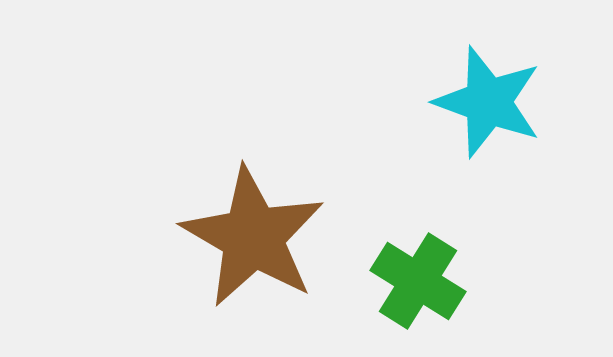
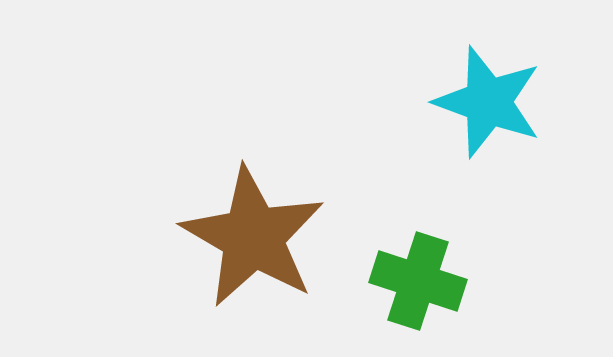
green cross: rotated 14 degrees counterclockwise
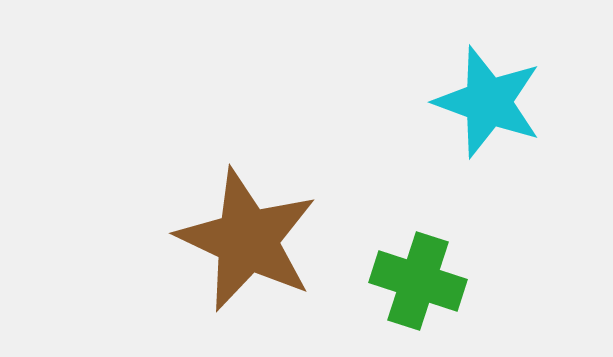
brown star: moved 6 px left, 3 px down; rotated 5 degrees counterclockwise
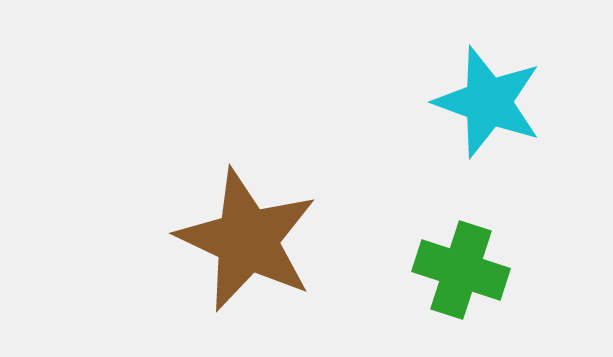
green cross: moved 43 px right, 11 px up
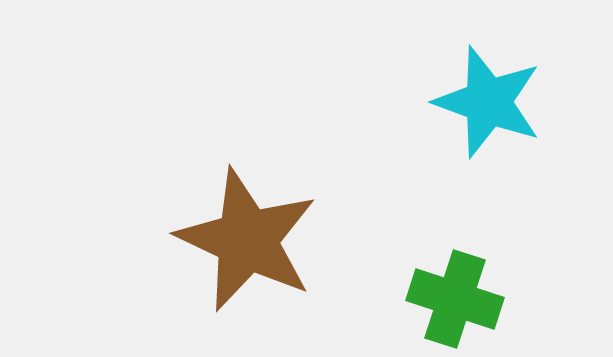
green cross: moved 6 px left, 29 px down
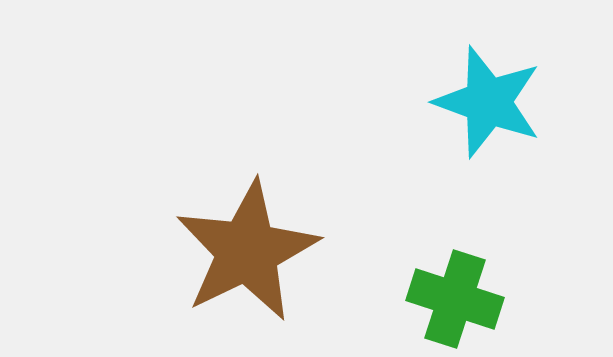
brown star: moved 11 px down; rotated 21 degrees clockwise
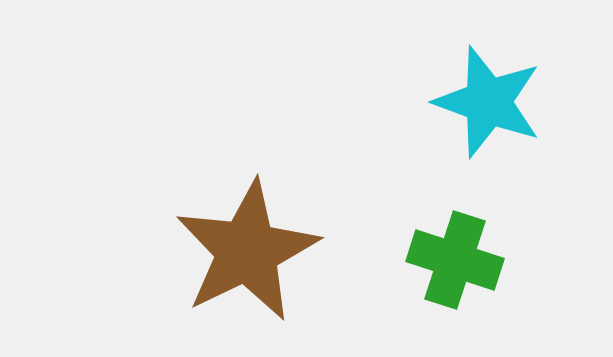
green cross: moved 39 px up
